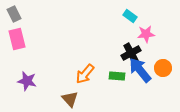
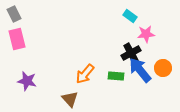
green rectangle: moved 1 px left
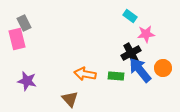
gray rectangle: moved 10 px right, 9 px down
orange arrow: rotated 60 degrees clockwise
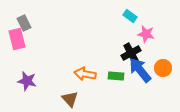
pink star: rotated 18 degrees clockwise
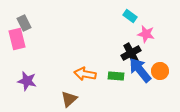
orange circle: moved 3 px left, 3 px down
brown triangle: moved 1 px left; rotated 30 degrees clockwise
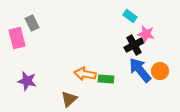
gray rectangle: moved 8 px right
pink rectangle: moved 1 px up
black cross: moved 3 px right, 8 px up
green rectangle: moved 10 px left, 3 px down
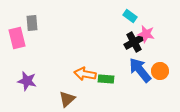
gray rectangle: rotated 21 degrees clockwise
black cross: moved 3 px up
brown triangle: moved 2 px left
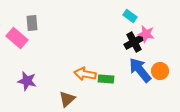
pink rectangle: rotated 35 degrees counterclockwise
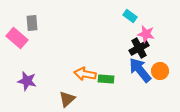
black cross: moved 5 px right, 6 px down
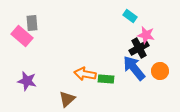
pink star: moved 1 px down
pink rectangle: moved 5 px right, 2 px up
blue arrow: moved 6 px left, 2 px up
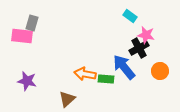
gray rectangle: rotated 21 degrees clockwise
pink rectangle: rotated 35 degrees counterclockwise
blue arrow: moved 10 px left, 1 px up
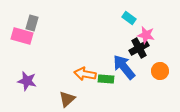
cyan rectangle: moved 1 px left, 2 px down
pink rectangle: rotated 10 degrees clockwise
